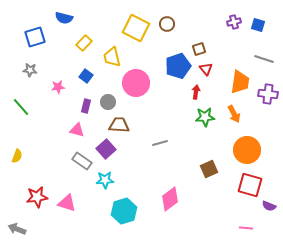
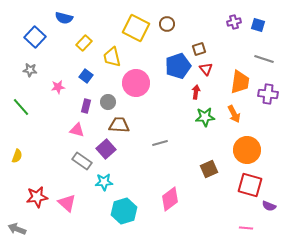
blue square at (35, 37): rotated 30 degrees counterclockwise
cyan star at (105, 180): moved 1 px left, 2 px down
pink triangle at (67, 203): rotated 24 degrees clockwise
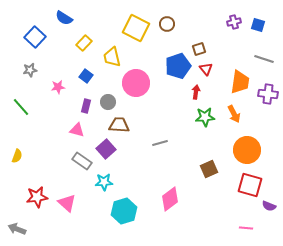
blue semicircle at (64, 18): rotated 18 degrees clockwise
gray star at (30, 70): rotated 16 degrees counterclockwise
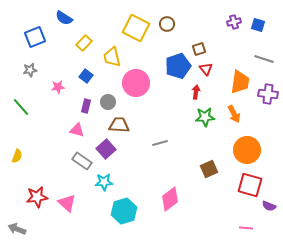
blue square at (35, 37): rotated 25 degrees clockwise
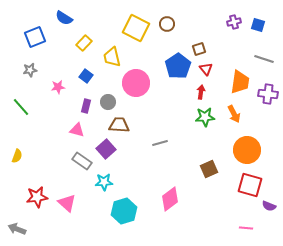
blue pentagon at (178, 66): rotated 15 degrees counterclockwise
red arrow at (196, 92): moved 5 px right
